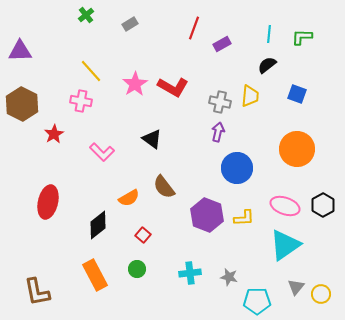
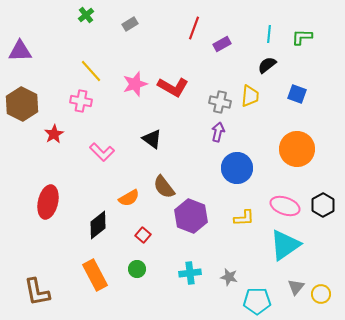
pink star: rotated 15 degrees clockwise
purple hexagon: moved 16 px left, 1 px down
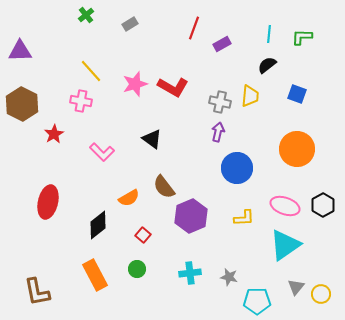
purple hexagon: rotated 16 degrees clockwise
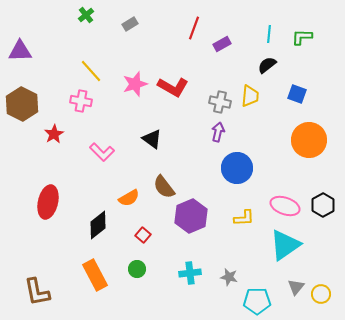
orange circle: moved 12 px right, 9 px up
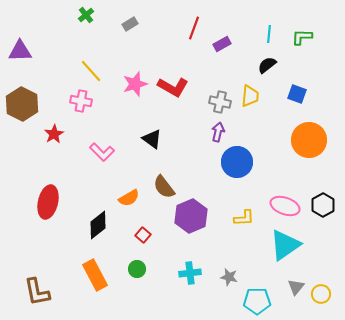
blue circle: moved 6 px up
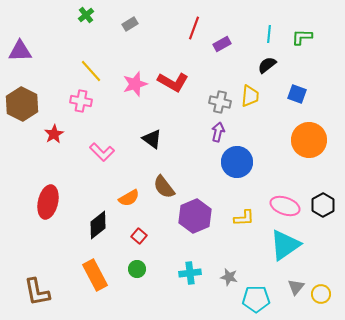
red L-shape: moved 5 px up
purple hexagon: moved 4 px right
red square: moved 4 px left, 1 px down
cyan pentagon: moved 1 px left, 2 px up
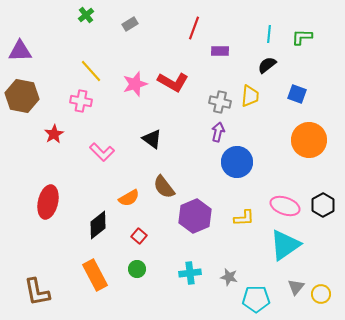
purple rectangle: moved 2 px left, 7 px down; rotated 30 degrees clockwise
brown hexagon: moved 8 px up; rotated 16 degrees counterclockwise
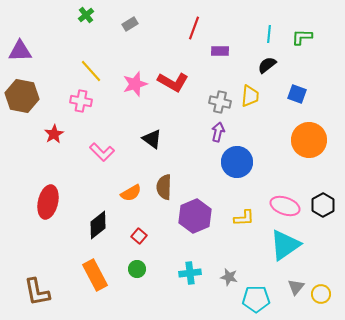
brown semicircle: rotated 40 degrees clockwise
orange semicircle: moved 2 px right, 5 px up
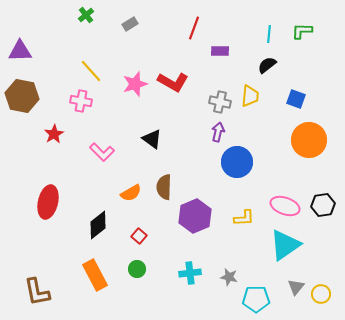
green L-shape: moved 6 px up
blue square: moved 1 px left, 5 px down
black hexagon: rotated 20 degrees clockwise
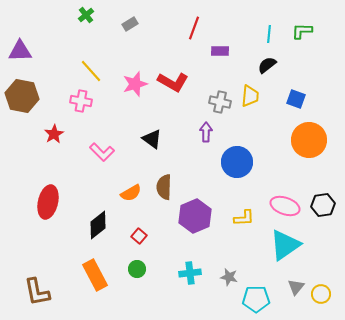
purple arrow: moved 12 px left; rotated 12 degrees counterclockwise
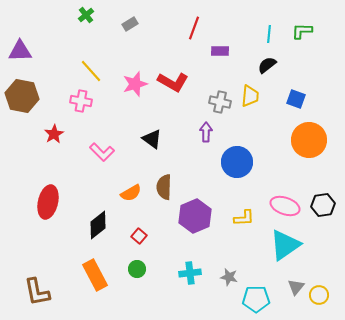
yellow circle: moved 2 px left, 1 px down
